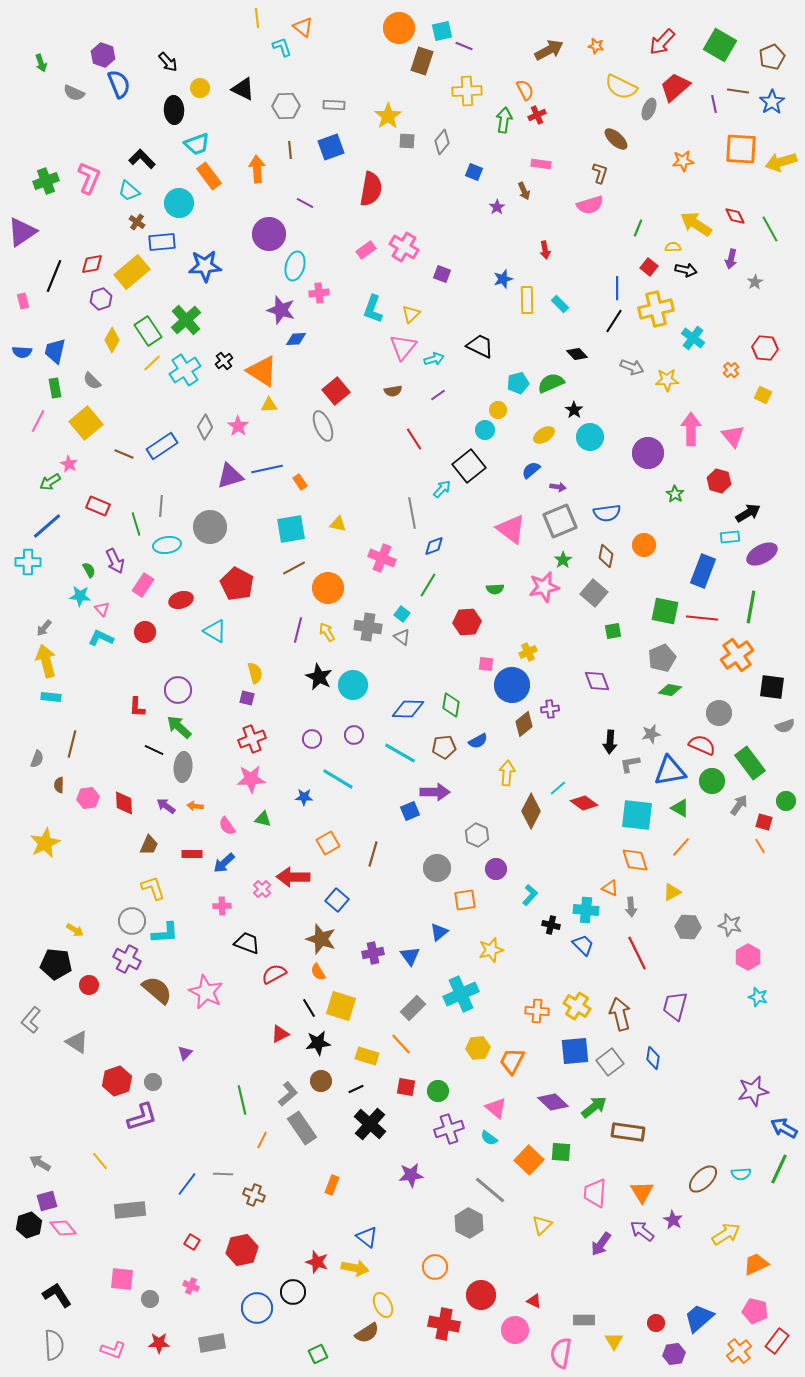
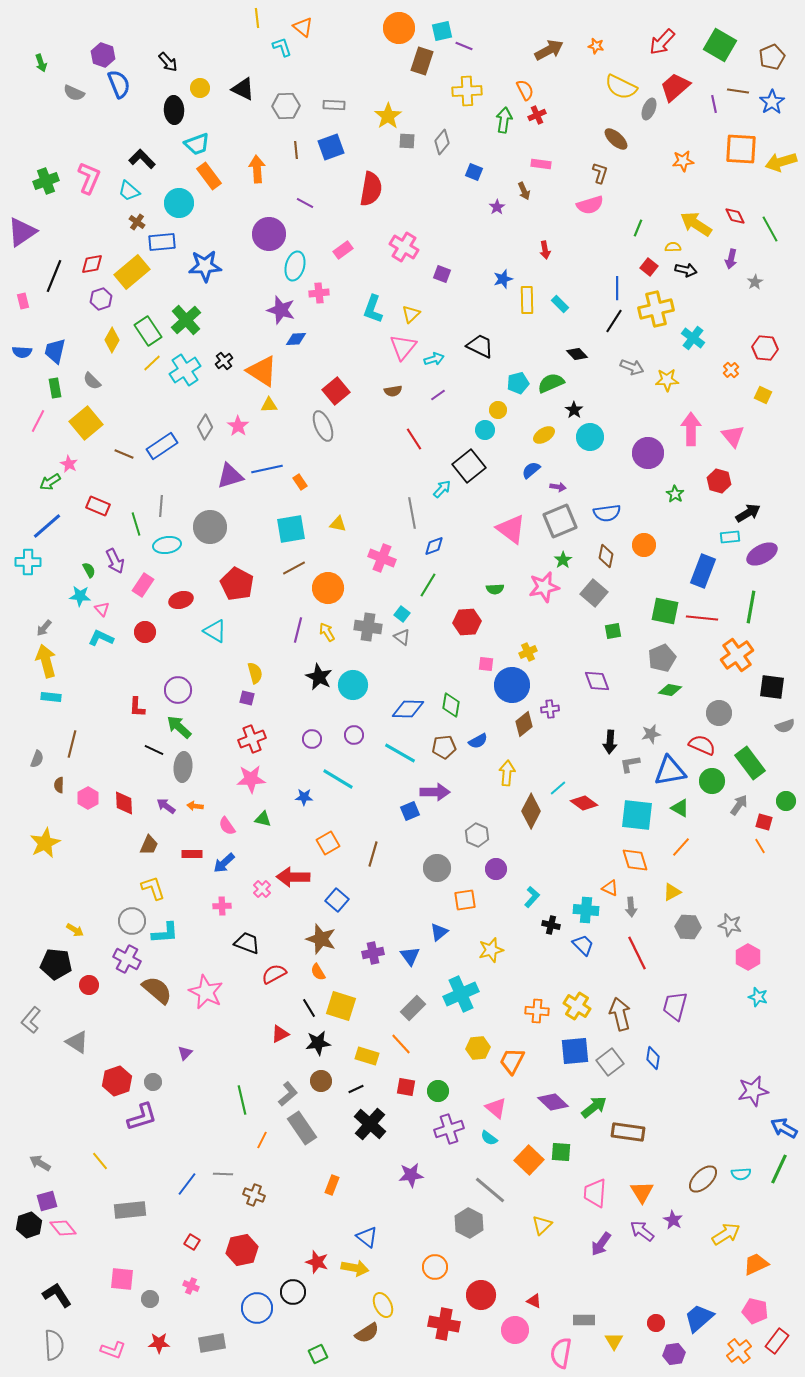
brown line at (290, 150): moved 6 px right
pink rectangle at (366, 250): moved 23 px left
pink hexagon at (88, 798): rotated 20 degrees counterclockwise
cyan L-shape at (530, 895): moved 2 px right, 2 px down
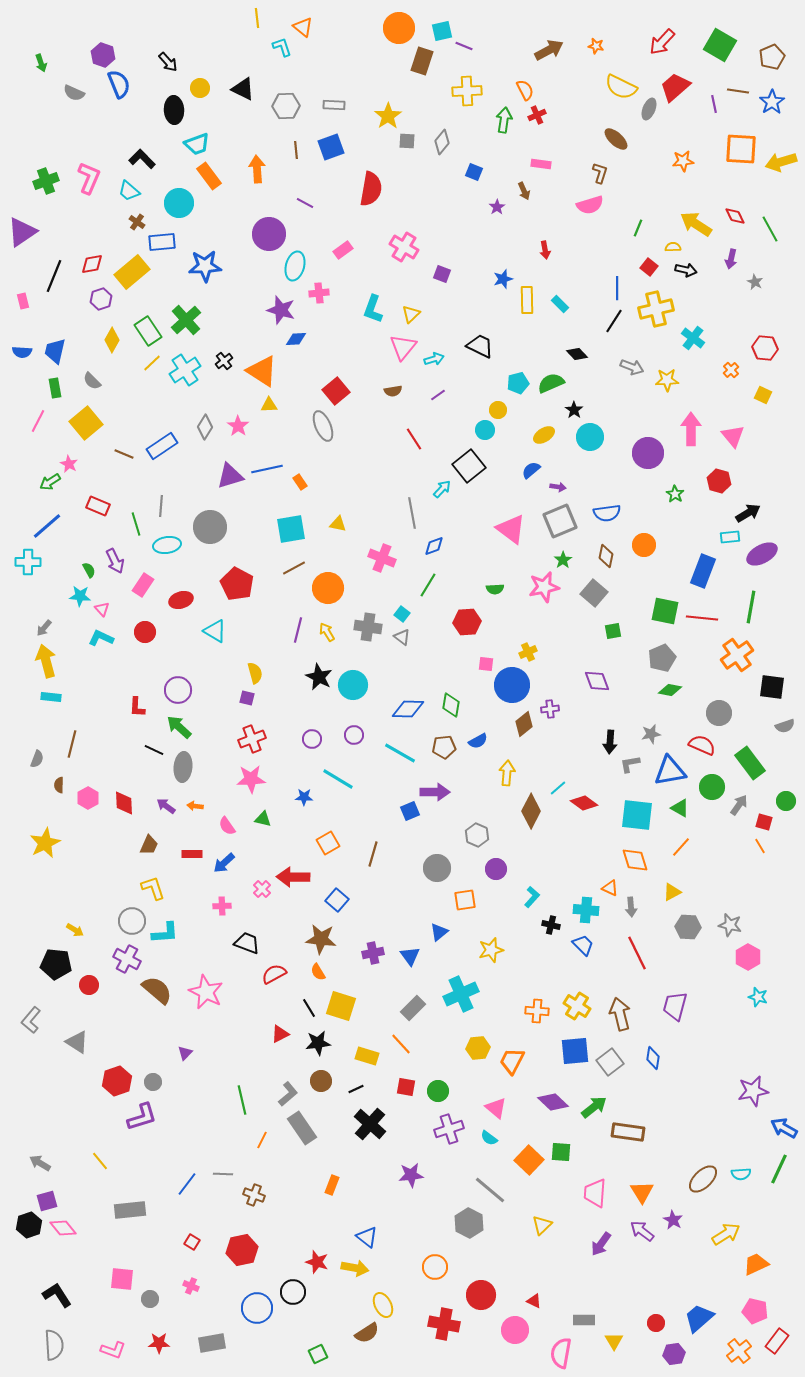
gray star at (755, 282): rotated 14 degrees counterclockwise
green circle at (712, 781): moved 6 px down
brown star at (321, 939): rotated 12 degrees counterclockwise
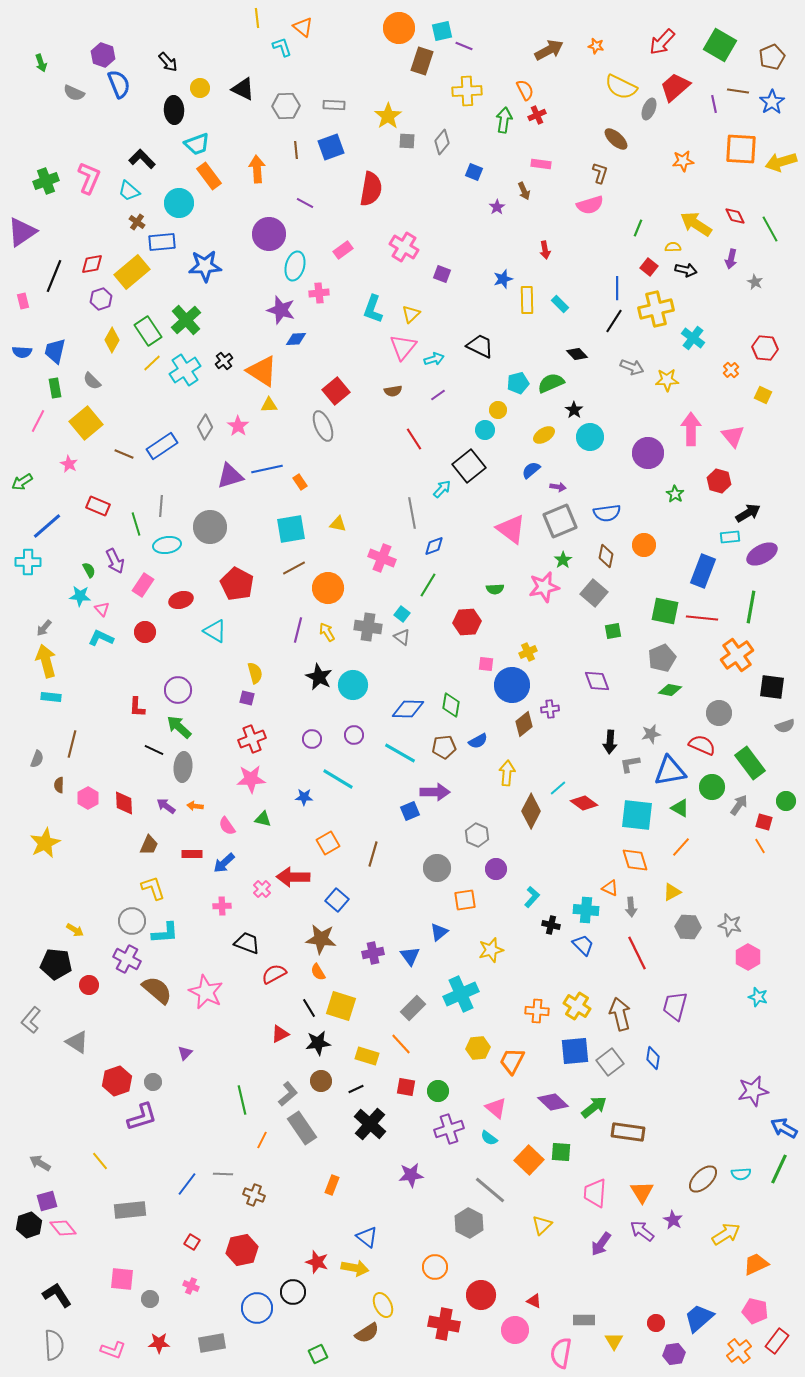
green arrow at (50, 482): moved 28 px left
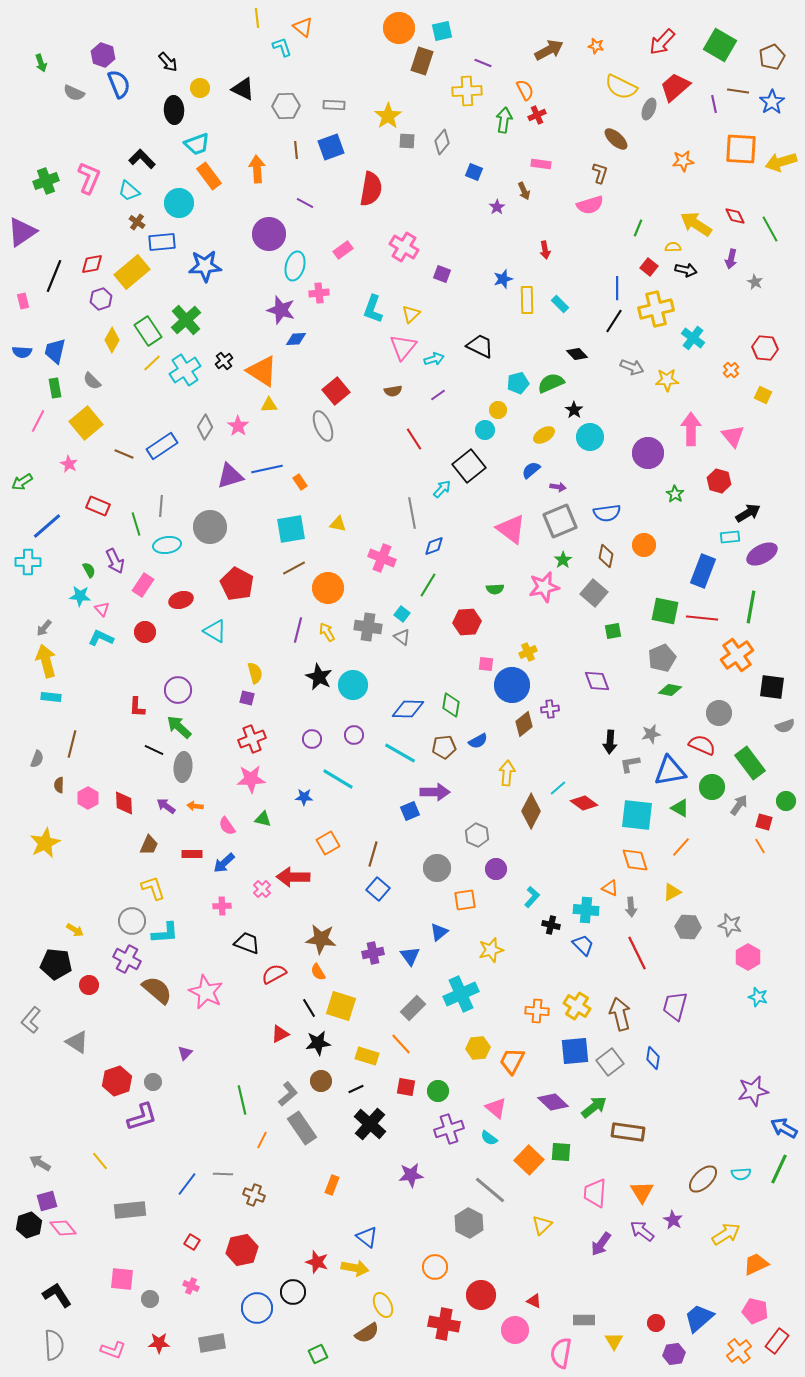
purple line at (464, 46): moved 19 px right, 17 px down
blue square at (337, 900): moved 41 px right, 11 px up
